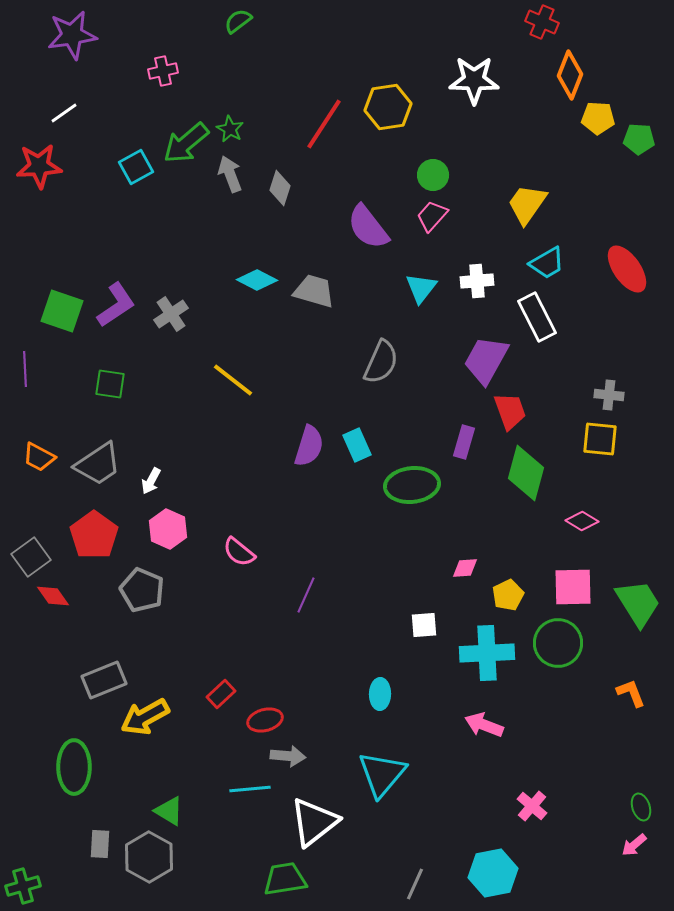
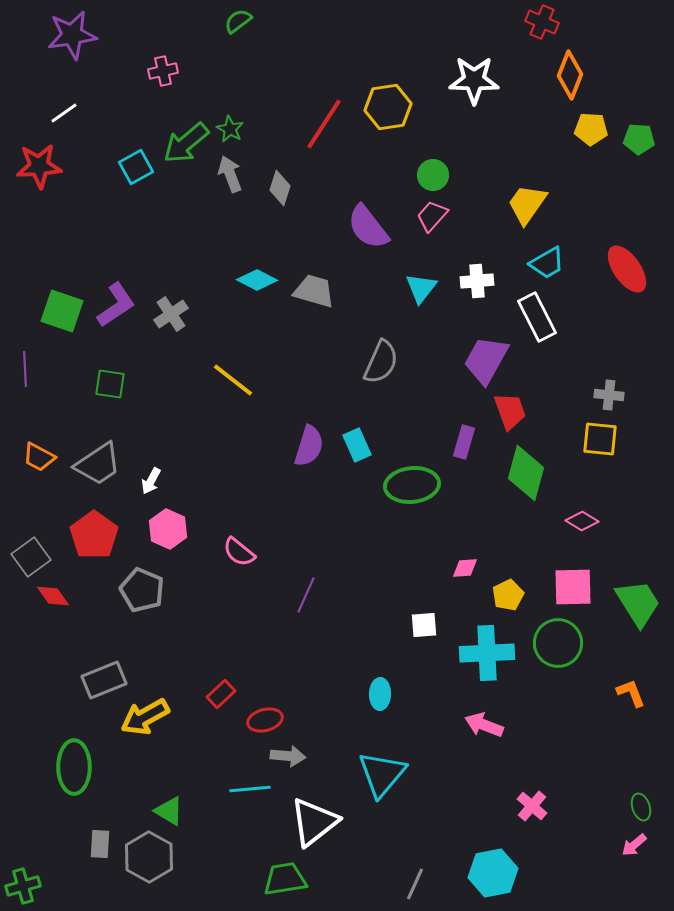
yellow pentagon at (598, 118): moved 7 px left, 11 px down
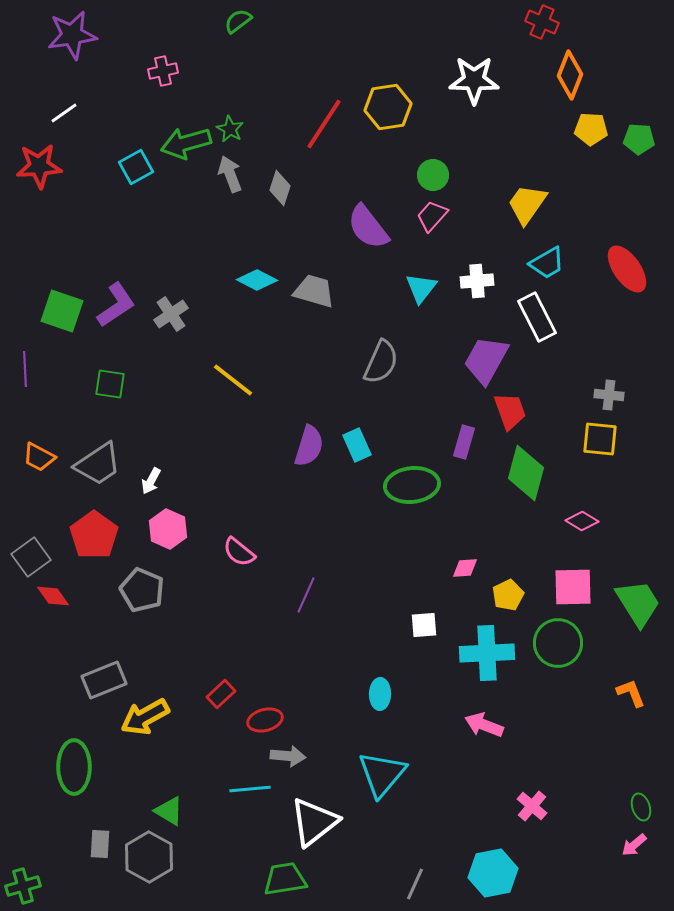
green arrow at (186, 143): rotated 24 degrees clockwise
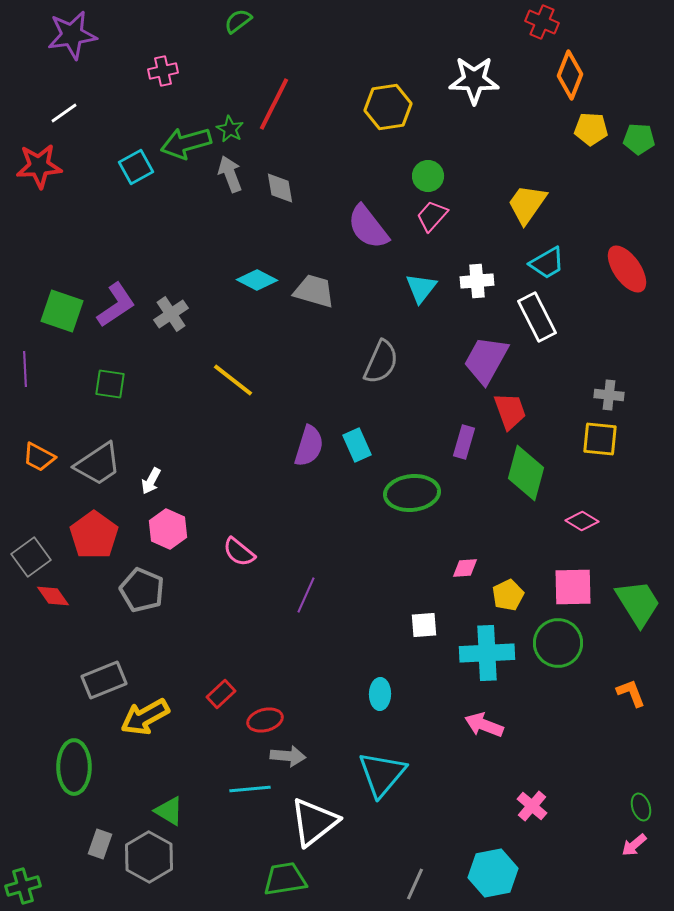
red line at (324, 124): moved 50 px left, 20 px up; rotated 6 degrees counterclockwise
green circle at (433, 175): moved 5 px left, 1 px down
gray diamond at (280, 188): rotated 28 degrees counterclockwise
green ellipse at (412, 485): moved 8 px down
gray rectangle at (100, 844): rotated 16 degrees clockwise
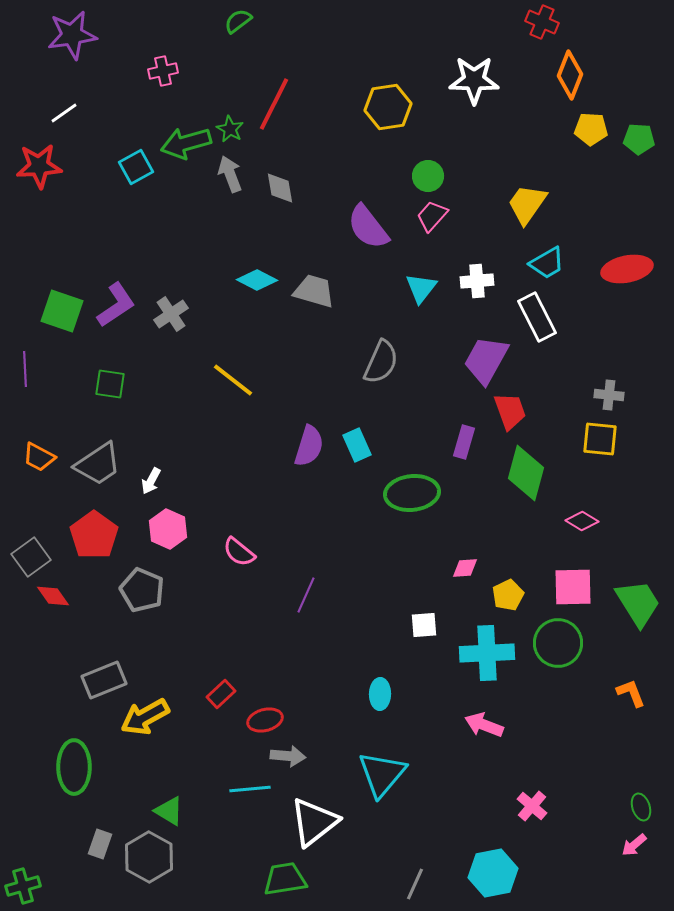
red ellipse at (627, 269): rotated 66 degrees counterclockwise
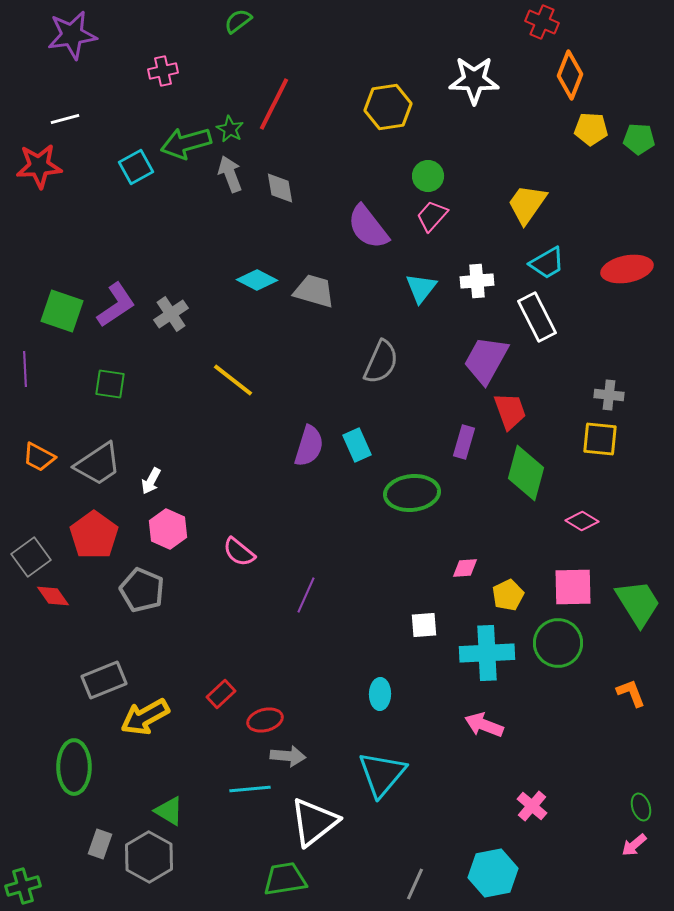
white line at (64, 113): moved 1 px right, 6 px down; rotated 20 degrees clockwise
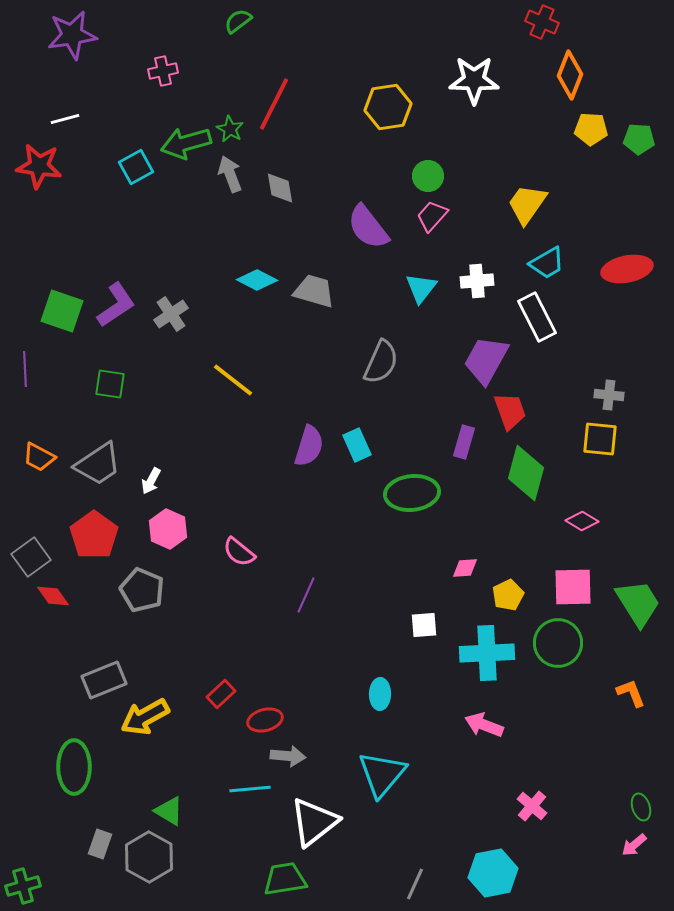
red star at (39, 166): rotated 12 degrees clockwise
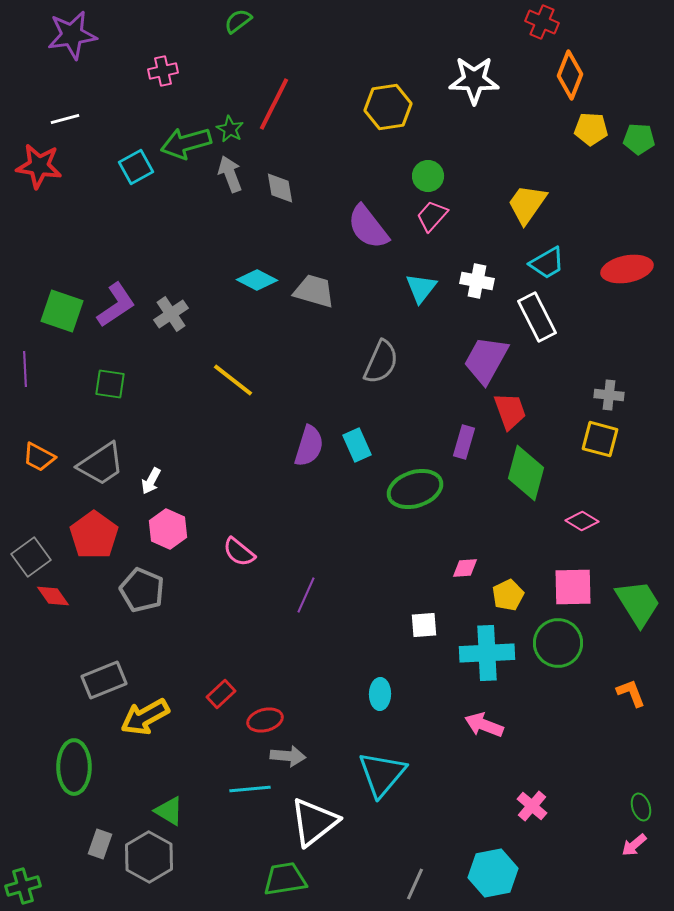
white cross at (477, 281): rotated 16 degrees clockwise
yellow square at (600, 439): rotated 9 degrees clockwise
gray trapezoid at (98, 464): moved 3 px right
green ellipse at (412, 493): moved 3 px right, 4 px up; rotated 12 degrees counterclockwise
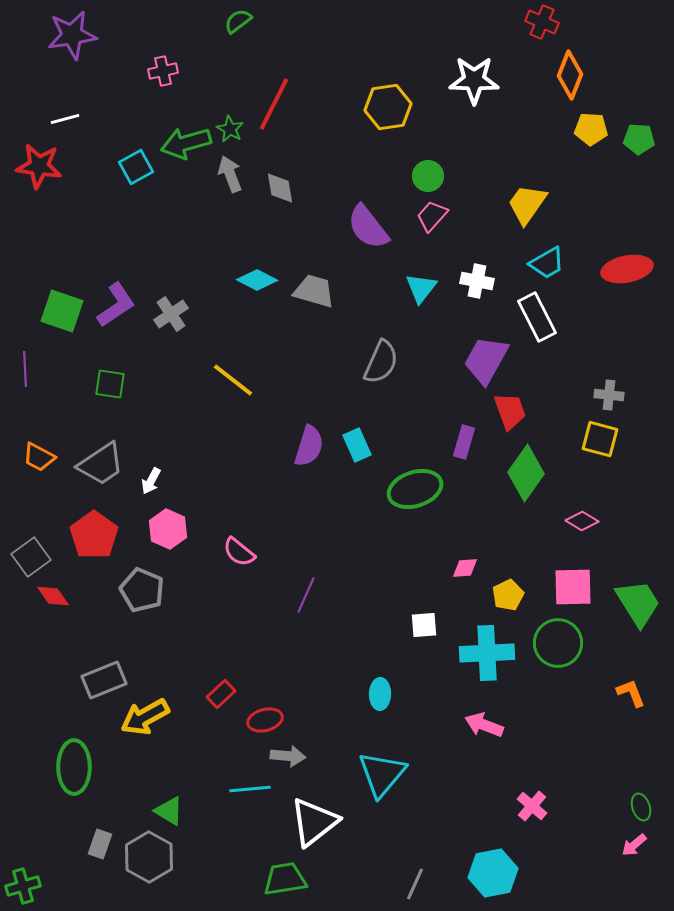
green diamond at (526, 473): rotated 20 degrees clockwise
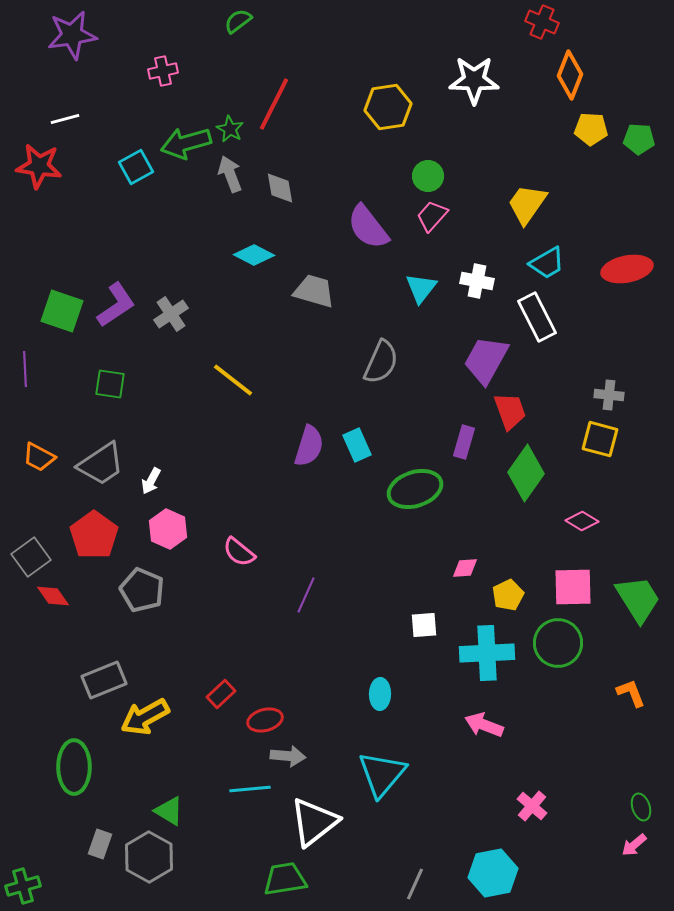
cyan diamond at (257, 280): moved 3 px left, 25 px up
green trapezoid at (638, 603): moved 4 px up
